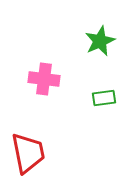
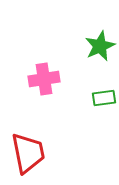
green star: moved 5 px down
pink cross: rotated 16 degrees counterclockwise
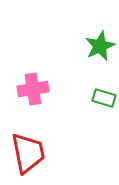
pink cross: moved 11 px left, 10 px down
green rectangle: rotated 25 degrees clockwise
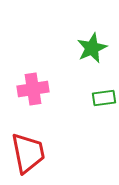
green star: moved 8 px left, 2 px down
green rectangle: rotated 25 degrees counterclockwise
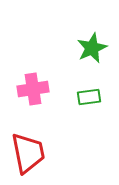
green rectangle: moved 15 px left, 1 px up
